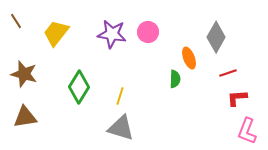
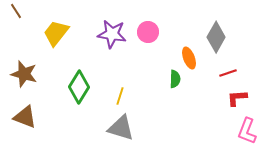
brown line: moved 10 px up
brown triangle: rotated 30 degrees clockwise
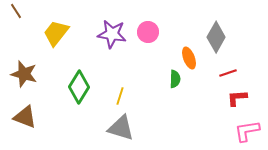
pink L-shape: rotated 60 degrees clockwise
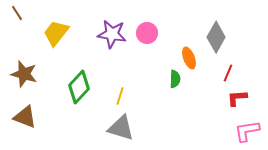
brown line: moved 1 px right, 2 px down
pink circle: moved 1 px left, 1 px down
red line: rotated 48 degrees counterclockwise
green diamond: rotated 12 degrees clockwise
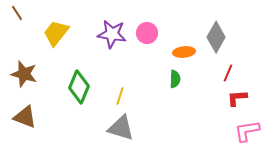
orange ellipse: moved 5 px left, 6 px up; rotated 75 degrees counterclockwise
green diamond: rotated 20 degrees counterclockwise
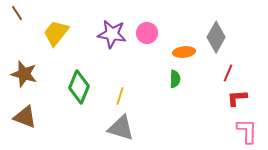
pink L-shape: rotated 100 degrees clockwise
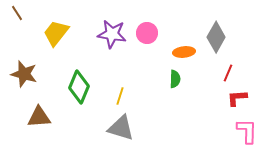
brown triangle: moved 14 px right; rotated 25 degrees counterclockwise
